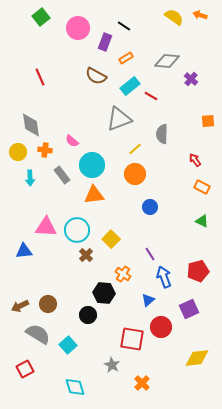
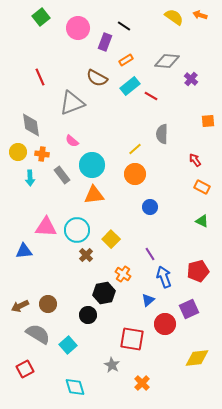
orange rectangle at (126, 58): moved 2 px down
brown semicircle at (96, 76): moved 1 px right, 2 px down
gray triangle at (119, 119): moved 47 px left, 16 px up
orange cross at (45, 150): moved 3 px left, 4 px down
black hexagon at (104, 293): rotated 15 degrees counterclockwise
red circle at (161, 327): moved 4 px right, 3 px up
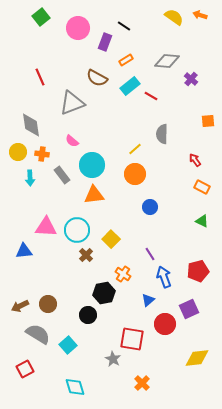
gray star at (112, 365): moved 1 px right, 6 px up
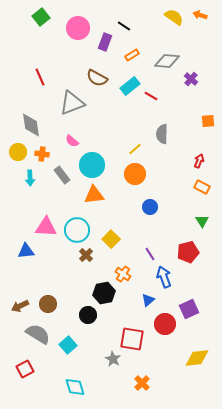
orange rectangle at (126, 60): moved 6 px right, 5 px up
red arrow at (195, 160): moved 4 px right, 1 px down; rotated 56 degrees clockwise
green triangle at (202, 221): rotated 32 degrees clockwise
blue triangle at (24, 251): moved 2 px right
red pentagon at (198, 271): moved 10 px left, 19 px up
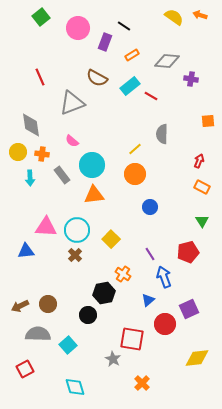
purple cross at (191, 79): rotated 32 degrees counterclockwise
brown cross at (86, 255): moved 11 px left
gray semicircle at (38, 334): rotated 30 degrees counterclockwise
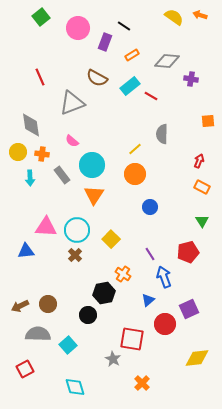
orange triangle at (94, 195): rotated 50 degrees counterclockwise
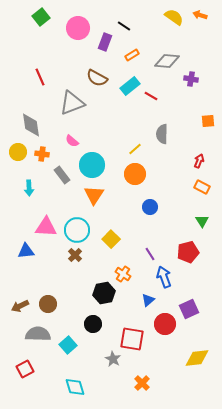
cyan arrow at (30, 178): moved 1 px left, 10 px down
black circle at (88, 315): moved 5 px right, 9 px down
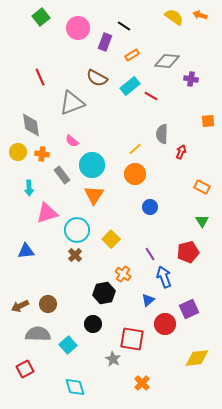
red arrow at (199, 161): moved 18 px left, 9 px up
pink triangle at (46, 227): moved 1 px right, 14 px up; rotated 20 degrees counterclockwise
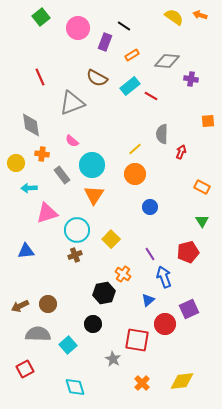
yellow circle at (18, 152): moved 2 px left, 11 px down
cyan arrow at (29, 188): rotated 91 degrees clockwise
brown cross at (75, 255): rotated 24 degrees clockwise
red square at (132, 339): moved 5 px right, 1 px down
yellow diamond at (197, 358): moved 15 px left, 23 px down
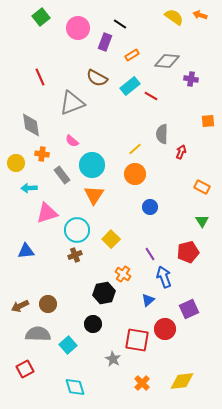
black line at (124, 26): moved 4 px left, 2 px up
red circle at (165, 324): moved 5 px down
